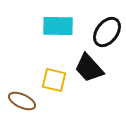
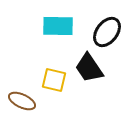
black trapezoid: rotated 8 degrees clockwise
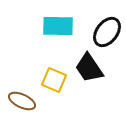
yellow square: rotated 10 degrees clockwise
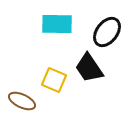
cyan rectangle: moved 1 px left, 2 px up
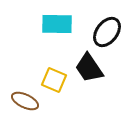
brown ellipse: moved 3 px right
